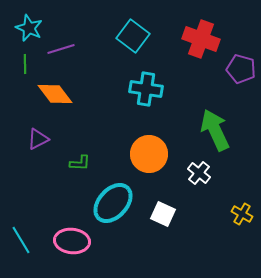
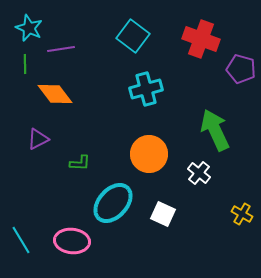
purple line: rotated 8 degrees clockwise
cyan cross: rotated 24 degrees counterclockwise
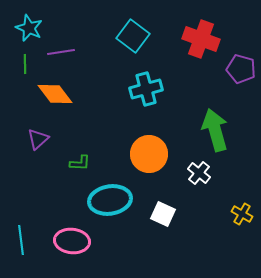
purple line: moved 3 px down
green arrow: rotated 9 degrees clockwise
purple triangle: rotated 15 degrees counterclockwise
cyan ellipse: moved 3 px left, 3 px up; rotated 39 degrees clockwise
cyan line: rotated 24 degrees clockwise
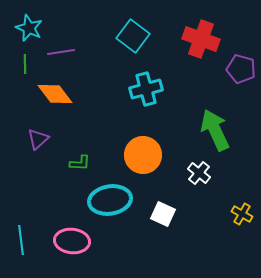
green arrow: rotated 9 degrees counterclockwise
orange circle: moved 6 px left, 1 px down
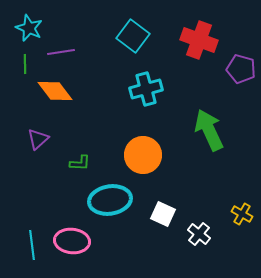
red cross: moved 2 px left, 1 px down
orange diamond: moved 3 px up
green arrow: moved 6 px left
white cross: moved 61 px down
cyan line: moved 11 px right, 5 px down
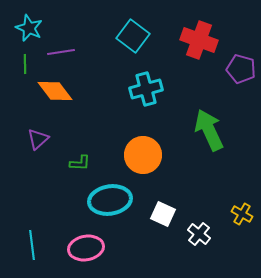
pink ellipse: moved 14 px right, 7 px down; rotated 16 degrees counterclockwise
